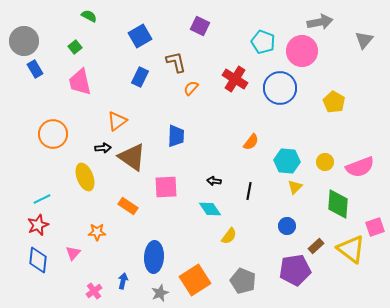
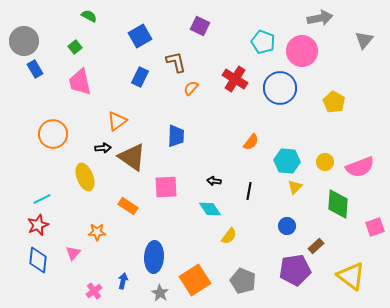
gray arrow at (320, 22): moved 4 px up
yellow triangle at (351, 249): moved 27 px down
gray star at (160, 293): rotated 18 degrees counterclockwise
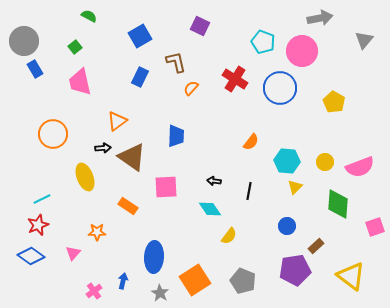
blue diamond at (38, 260): moved 7 px left, 4 px up; rotated 60 degrees counterclockwise
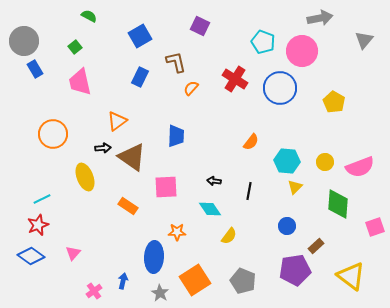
orange star at (97, 232): moved 80 px right
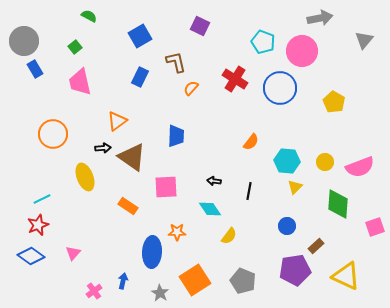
blue ellipse at (154, 257): moved 2 px left, 5 px up
yellow triangle at (351, 276): moved 5 px left; rotated 12 degrees counterclockwise
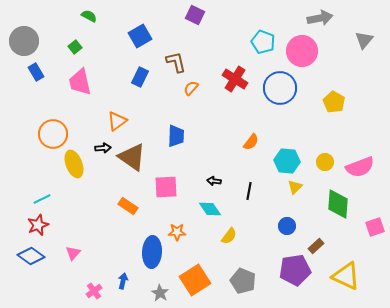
purple square at (200, 26): moved 5 px left, 11 px up
blue rectangle at (35, 69): moved 1 px right, 3 px down
yellow ellipse at (85, 177): moved 11 px left, 13 px up
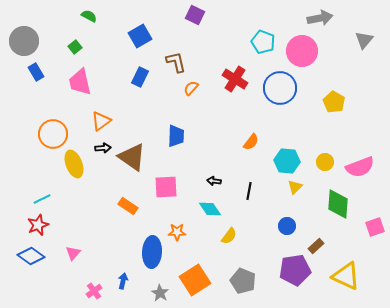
orange triangle at (117, 121): moved 16 px left
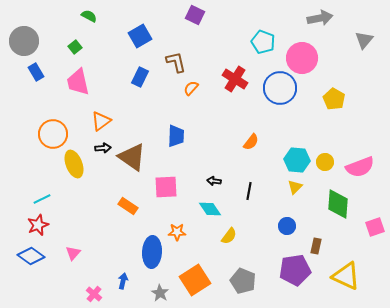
pink circle at (302, 51): moved 7 px down
pink trapezoid at (80, 82): moved 2 px left
yellow pentagon at (334, 102): moved 3 px up
cyan hexagon at (287, 161): moved 10 px right, 1 px up
brown rectangle at (316, 246): rotated 35 degrees counterclockwise
pink cross at (94, 291): moved 3 px down; rotated 14 degrees counterclockwise
